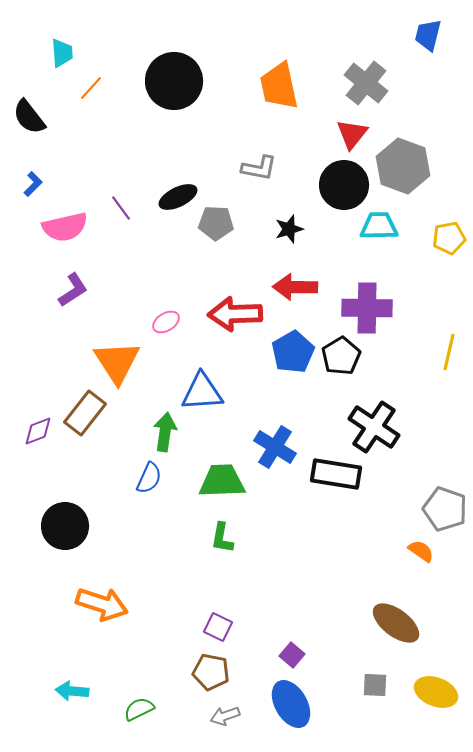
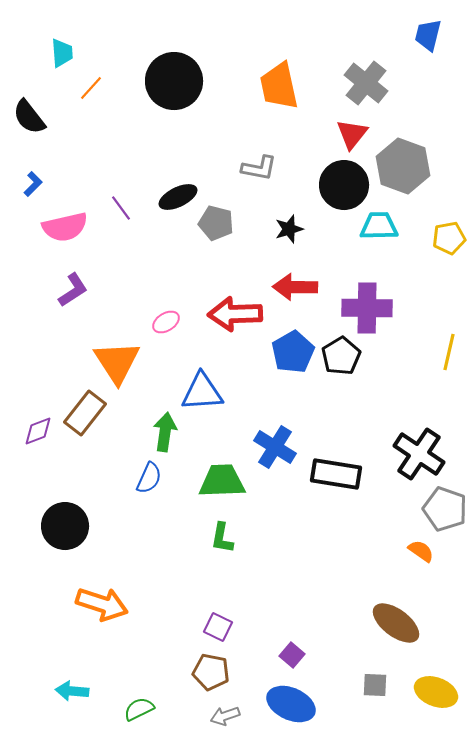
gray pentagon at (216, 223): rotated 12 degrees clockwise
black cross at (374, 427): moved 45 px right, 27 px down
blue ellipse at (291, 704): rotated 36 degrees counterclockwise
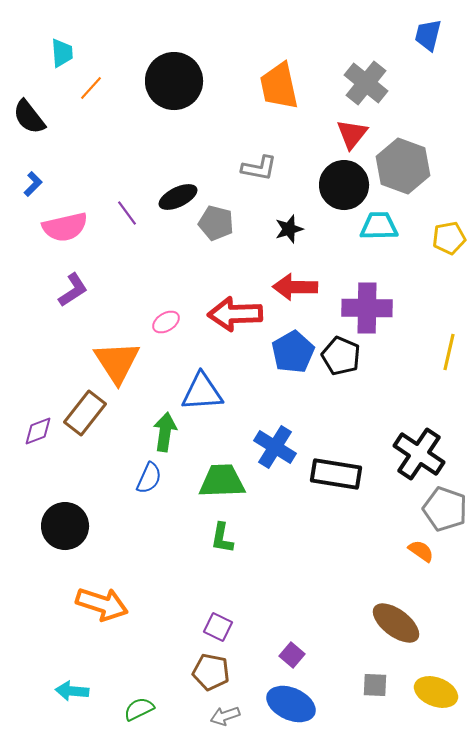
purple line at (121, 208): moved 6 px right, 5 px down
black pentagon at (341, 356): rotated 18 degrees counterclockwise
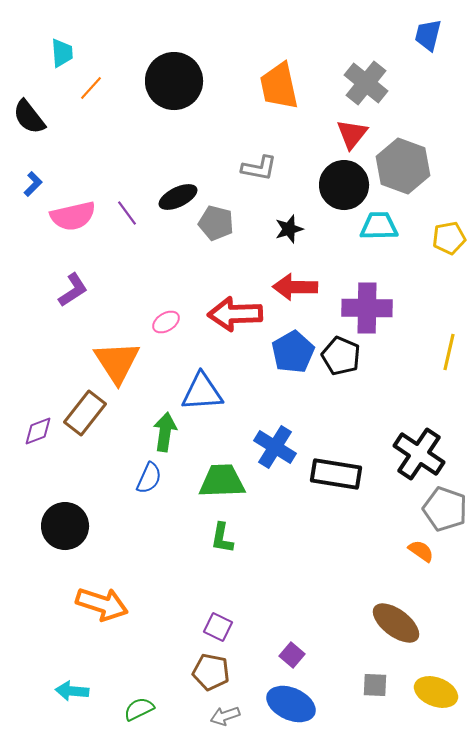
pink semicircle at (65, 227): moved 8 px right, 11 px up
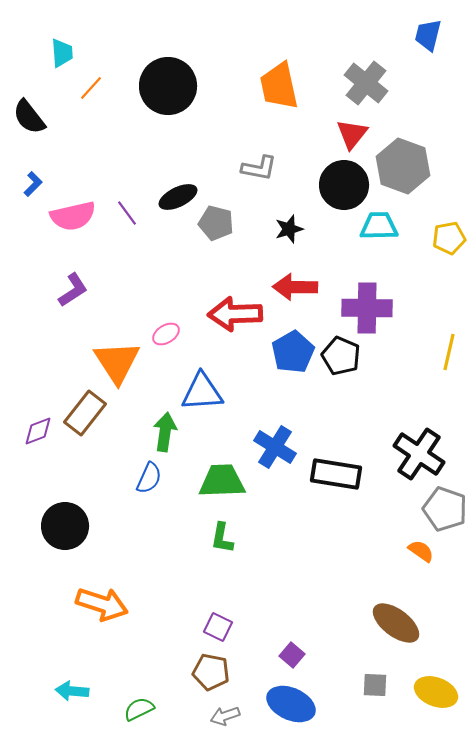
black circle at (174, 81): moved 6 px left, 5 px down
pink ellipse at (166, 322): moved 12 px down
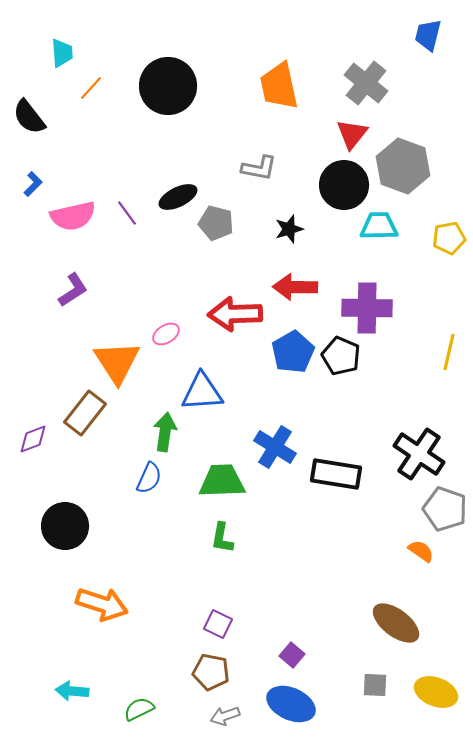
purple diamond at (38, 431): moved 5 px left, 8 px down
purple square at (218, 627): moved 3 px up
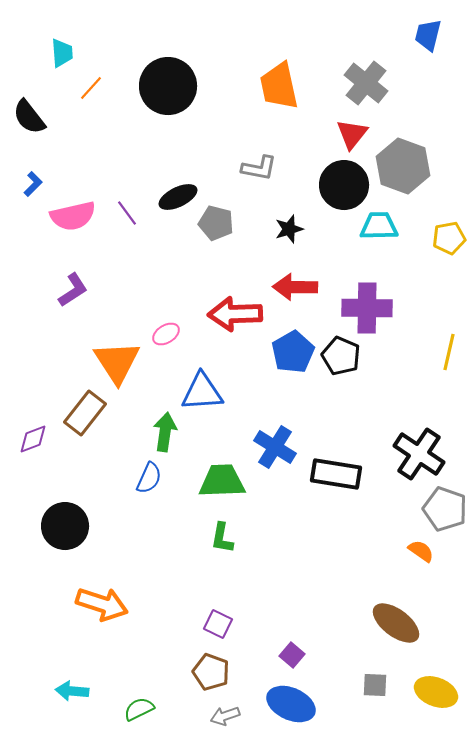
brown pentagon at (211, 672): rotated 9 degrees clockwise
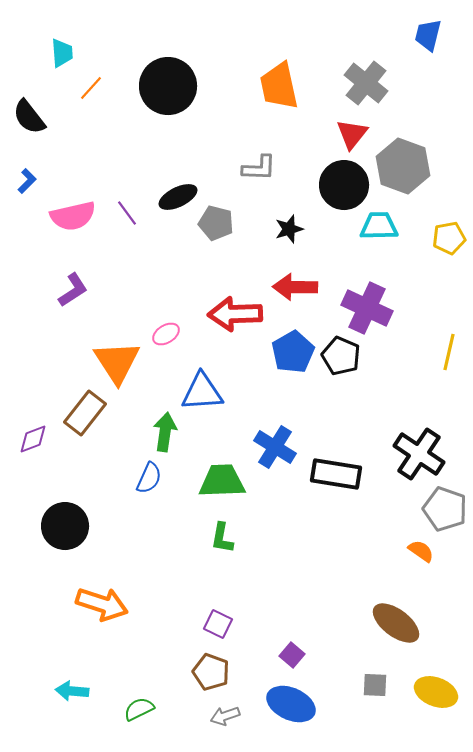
gray L-shape at (259, 168): rotated 9 degrees counterclockwise
blue L-shape at (33, 184): moved 6 px left, 3 px up
purple cross at (367, 308): rotated 24 degrees clockwise
